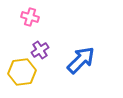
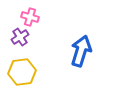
purple cross: moved 20 px left, 13 px up
blue arrow: moved 9 px up; rotated 28 degrees counterclockwise
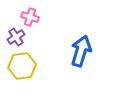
purple cross: moved 4 px left
yellow hexagon: moved 6 px up
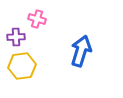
pink cross: moved 7 px right, 2 px down
purple cross: rotated 30 degrees clockwise
